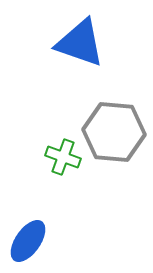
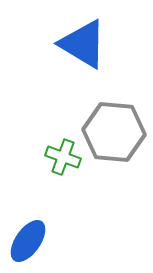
blue triangle: moved 3 px right, 1 px down; rotated 12 degrees clockwise
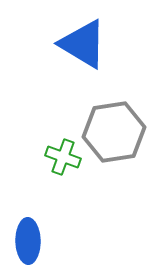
gray hexagon: rotated 14 degrees counterclockwise
blue ellipse: rotated 36 degrees counterclockwise
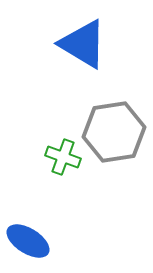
blue ellipse: rotated 57 degrees counterclockwise
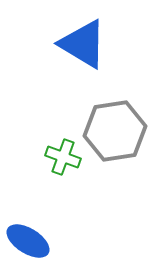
gray hexagon: moved 1 px right, 1 px up
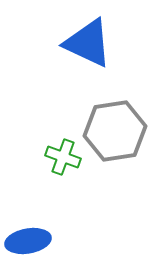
blue triangle: moved 5 px right, 1 px up; rotated 6 degrees counterclockwise
blue ellipse: rotated 42 degrees counterclockwise
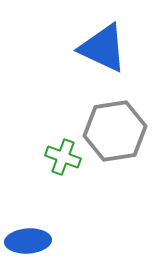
blue triangle: moved 15 px right, 5 px down
blue ellipse: rotated 6 degrees clockwise
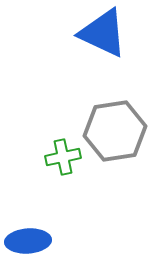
blue triangle: moved 15 px up
green cross: rotated 32 degrees counterclockwise
